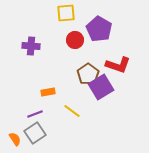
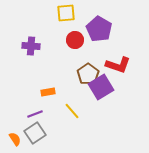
yellow line: rotated 12 degrees clockwise
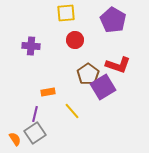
purple pentagon: moved 14 px right, 9 px up
purple square: moved 2 px right
purple line: rotated 56 degrees counterclockwise
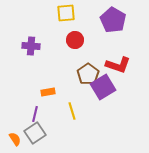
yellow line: rotated 24 degrees clockwise
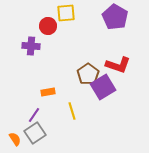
purple pentagon: moved 2 px right, 3 px up
red circle: moved 27 px left, 14 px up
purple line: moved 1 px left, 1 px down; rotated 21 degrees clockwise
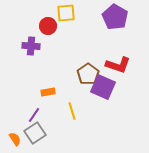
purple square: rotated 35 degrees counterclockwise
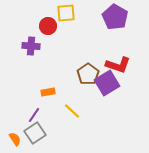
purple square: moved 4 px right, 4 px up; rotated 35 degrees clockwise
yellow line: rotated 30 degrees counterclockwise
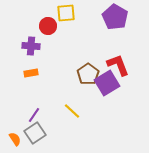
red L-shape: rotated 130 degrees counterclockwise
orange rectangle: moved 17 px left, 19 px up
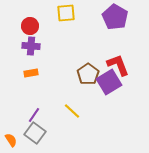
red circle: moved 18 px left
purple square: moved 2 px right, 1 px up
gray square: rotated 20 degrees counterclockwise
orange semicircle: moved 4 px left, 1 px down
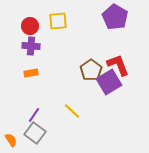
yellow square: moved 8 px left, 8 px down
brown pentagon: moved 3 px right, 4 px up
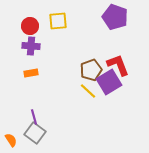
purple pentagon: rotated 10 degrees counterclockwise
brown pentagon: rotated 15 degrees clockwise
yellow line: moved 16 px right, 20 px up
purple line: moved 2 px down; rotated 49 degrees counterclockwise
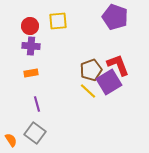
purple line: moved 3 px right, 13 px up
